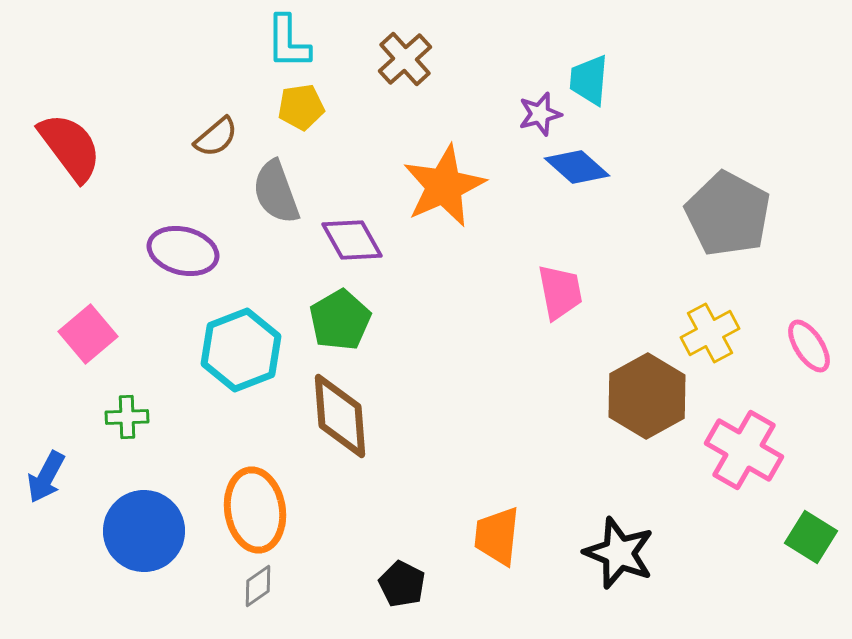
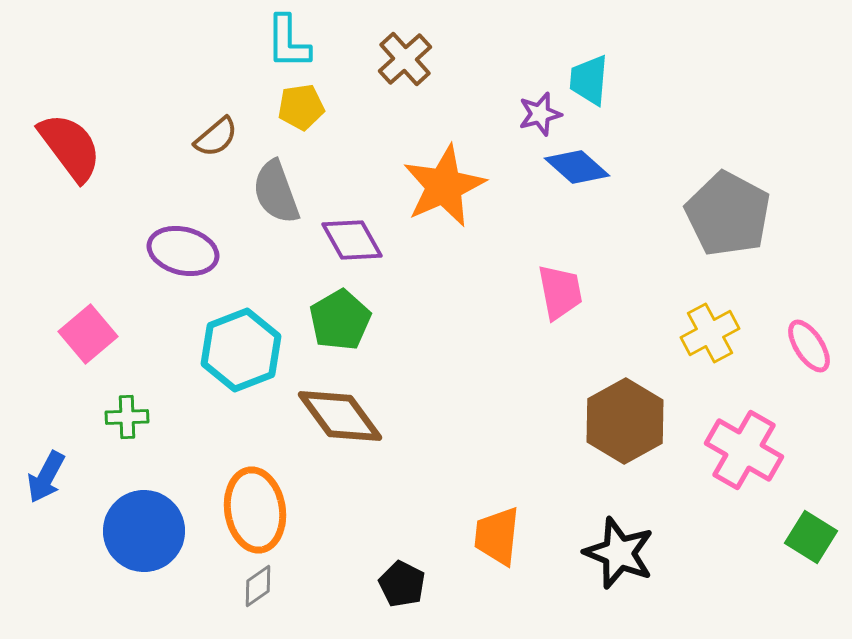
brown hexagon: moved 22 px left, 25 px down
brown diamond: rotated 32 degrees counterclockwise
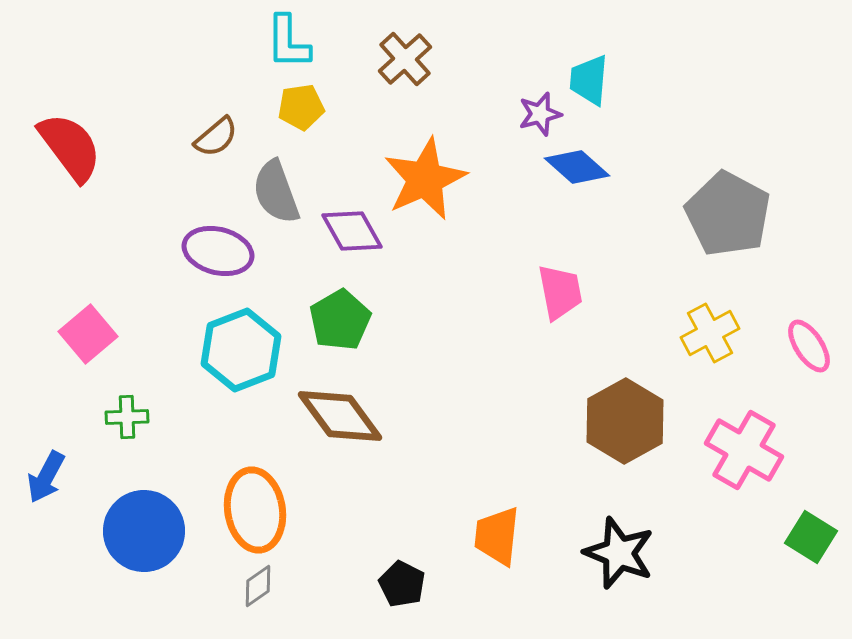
orange star: moved 19 px left, 7 px up
purple diamond: moved 9 px up
purple ellipse: moved 35 px right
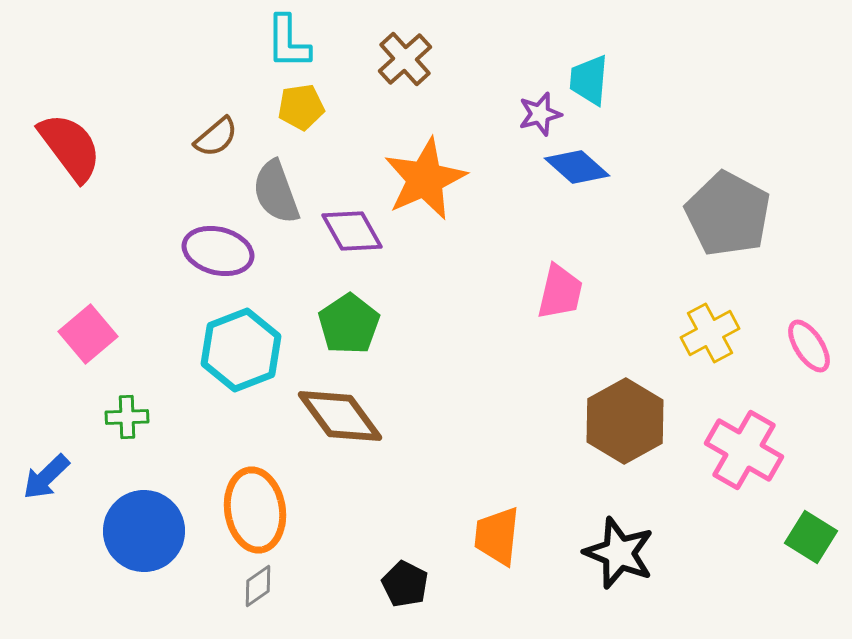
pink trapezoid: rotated 24 degrees clockwise
green pentagon: moved 9 px right, 4 px down; rotated 4 degrees counterclockwise
blue arrow: rotated 18 degrees clockwise
black pentagon: moved 3 px right
